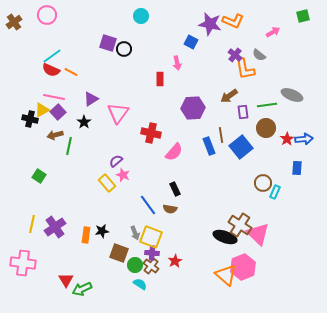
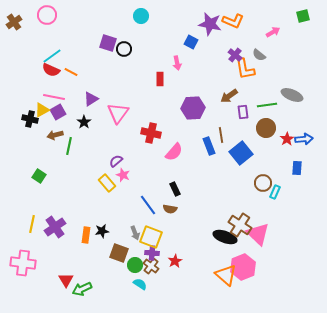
purple square at (58, 112): rotated 14 degrees clockwise
blue square at (241, 147): moved 6 px down
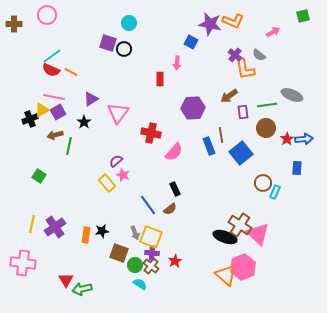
cyan circle at (141, 16): moved 12 px left, 7 px down
brown cross at (14, 22): moved 2 px down; rotated 35 degrees clockwise
pink arrow at (177, 63): rotated 16 degrees clockwise
black cross at (30, 119): rotated 35 degrees counterclockwise
brown semicircle at (170, 209): rotated 48 degrees counterclockwise
green arrow at (82, 289): rotated 12 degrees clockwise
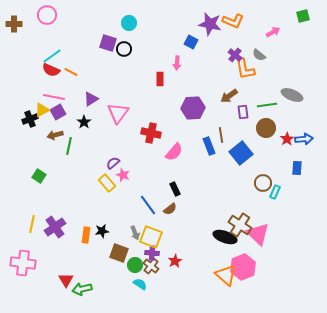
purple semicircle at (116, 161): moved 3 px left, 2 px down
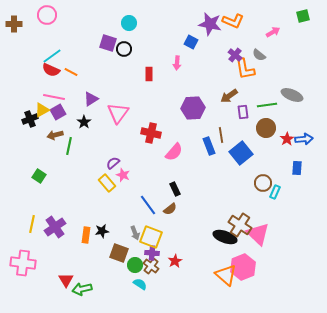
red rectangle at (160, 79): moved 11 px left, 5 px up
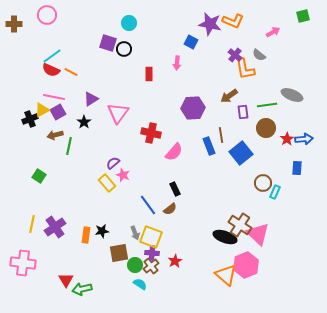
brown square at (119, 253): rotated 30 degrees counterclockwise
brown cross at (151, 266): rotated 14 degrees clockwise
pink hexagon at (243, 267): moved 3 px right, 2 px up
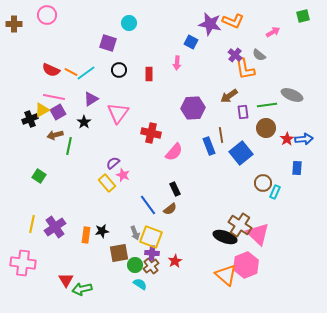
black circle at (124, 49): moved 5 px left, 21 px down
cyan line at (52, 56): moved 34 px right, 17 px down
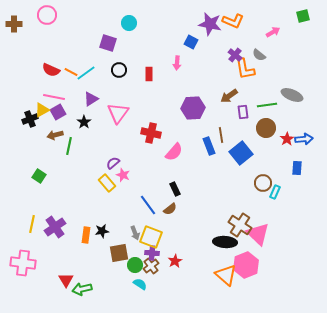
black ellipse at (225, 237): moved 5 px down; rotated 15 degrees counterclockwise
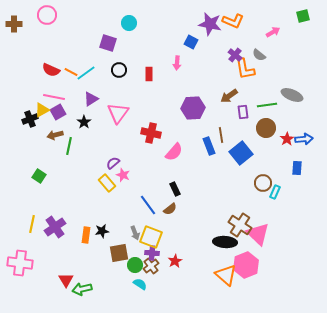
pink cross at (23, 263): moved 3 px left
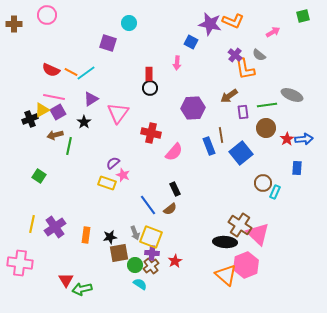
black circle at (119, 70): moved 31 px right, 18 px down
yellow rectangle at (107, 183): rotated 30 degrees counterclockwise
black star at (102, 231): moved 8 px right, 6 px down
